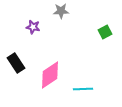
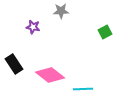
black rectangle: moved 2 px left, 1 px down
pink diamond: rotated 72 degrees clockwise
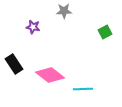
gray star: moved 3 px right
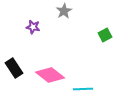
gray star: rotated 28 degrees counterclockwise
green square: moved 3 px down
black rectangle: moved 4 px down
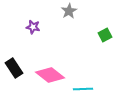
gray star: moved 5 px right
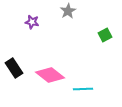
gray star: moved 1 px left
purple star: moved 1 px left, 5 px up
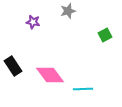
gray star: rotated 14 degrees clockwise
purple star: moved 1 px right
black rectangle: moved 1 px left, 2 px up
pink diamond: rotated 16 degrees clockwise
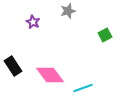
purple star: rotated 16 degrees clockwise
cyan line: moved 1 px up; rotated 18 degrees counterclockwise
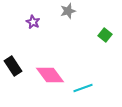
green square: rotated 24 degrees counterclockwise
